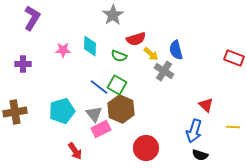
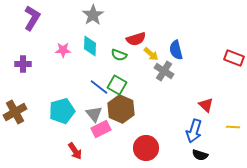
gray star: moved 20 px left
green semicircle: moved 1 px up
brown cross: rotated 20 degrees counterclockwise
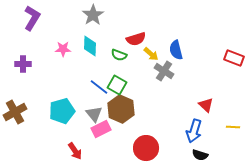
pink star: moved 1 px up
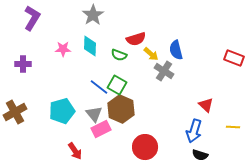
red circle: moved 1 px left, 1 px up
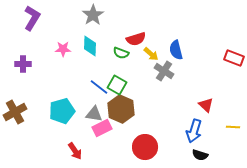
green semicircle: moved 2 px right, 2 px up
gray triangle: rotated 42 degrees counterclockwise
pink rectangle: moved 1 px right, 1 px up
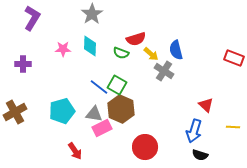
gray star: moved 1 px left, 1 px up
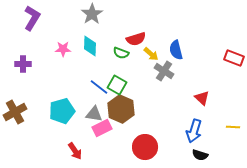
red triangle: moved 4 px left, 7 px up
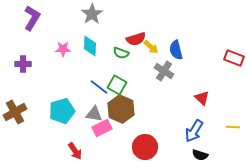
yellow arrow: moved 7 px up
blue arrow: rotated 15 degrees clockwise
